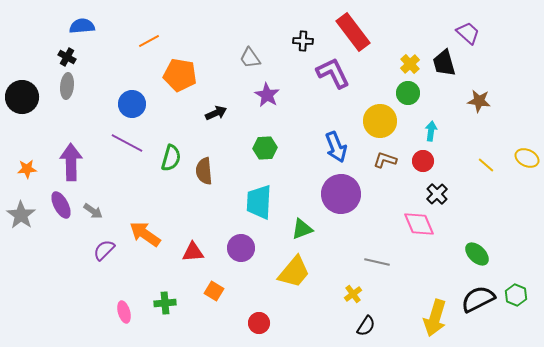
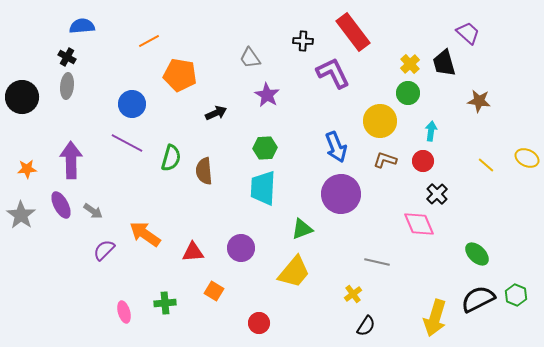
purple arrow at (71, 162): moved 2 px up
cyan trapezoid at (259, 202): moved 4 px right, 14 px up
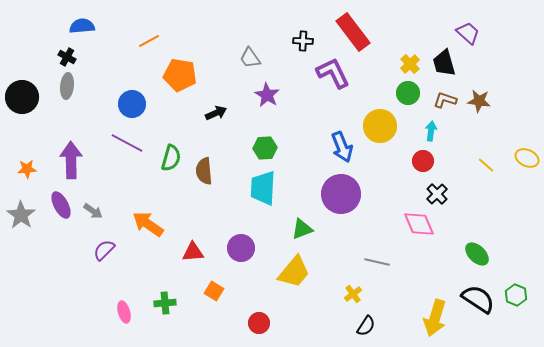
yellow circle at (380, 121): moved 5 px down
blue arrow at (336, 147): moved 6 px right
brown L-shape at (385, 160): moved 60 px right, 60 px up
orange arrow at (145, 234): moved 3 px right, 10 px up
black semicircle at (478, 299): rotated 60 degrees clockwise
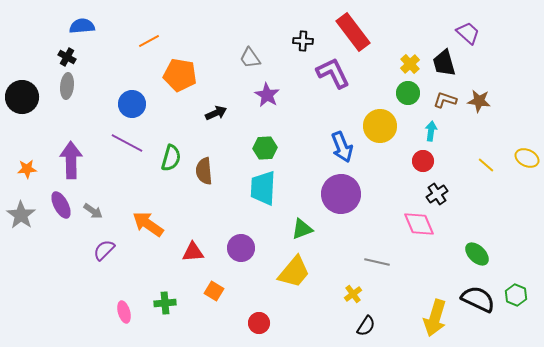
black cross at (437, 194): rotated 10 degrees clockwise
black semicircle at (478, 299): rotated 8 degrees counterclockwise
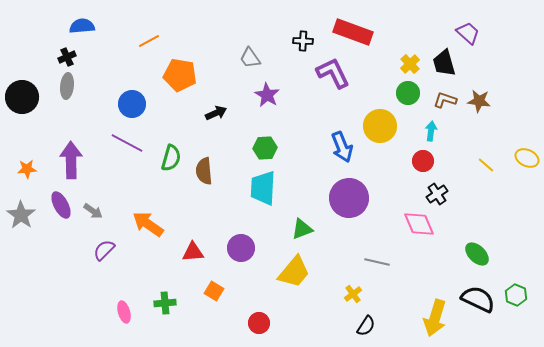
red rectangle at (353, 32): rotated 33 degrees counterclockwise
black cross at (67, 57): rotated 36 degrees clockwise
purple circle at (341, 194): moved 8 px right, 4 px down
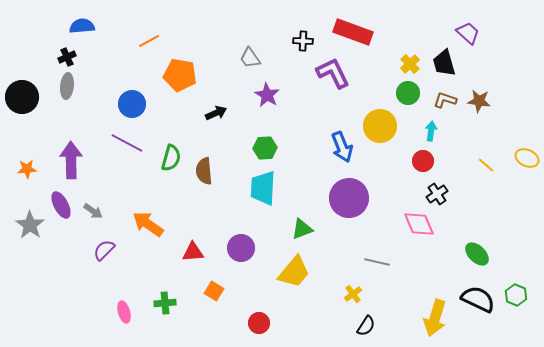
gray star at (21, 215): moved 9 px right, 10 px down
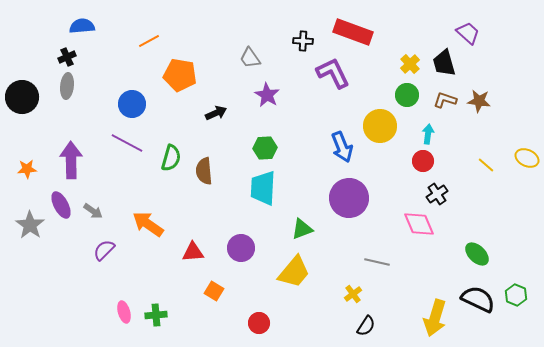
green circle at (408, 93): moved 1 px left, 2 px down
cyan arrow at (431, 131): moved 3 px left, 3 px down
green cross at (165, 303): moved 9 px left, 12 px down
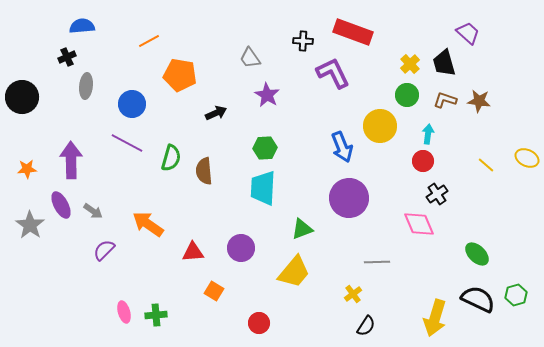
gray ellipse at (67, 86): moved 19 px right
gray line at (377, 262): rotated 15 degrees counterclockwise
green hexagon at (516, 295): rotated 20 degrees clockwise
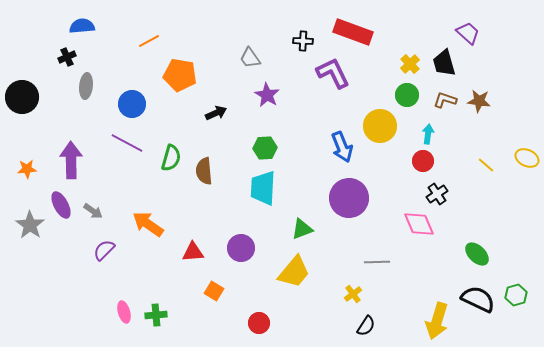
yellow arrow at (435, 318): moved 2 px right, 3 px down
